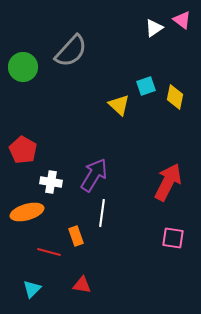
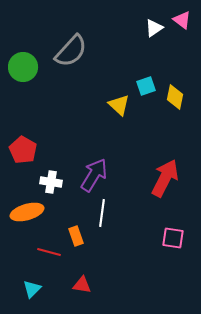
red arrow: moved 3 px left, 4 px up
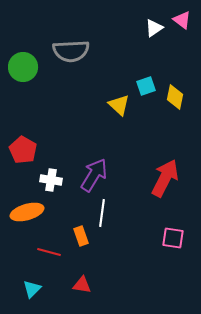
gray semicircle: rotated 45 degrees clockwise
white cross: moved 2 px up
orange rectangle: moved 5 px right
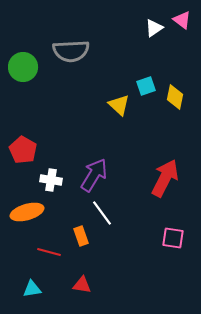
white line: rotated 44 degrees counterclockwise
cyan triangle: rotated 36 degrees clockwise
